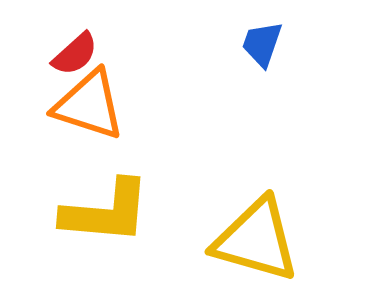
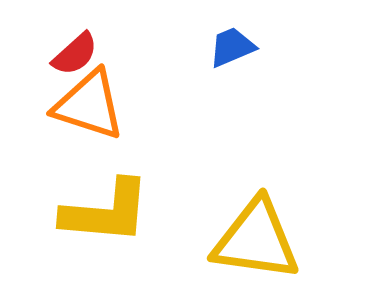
blue trapezoid: moved 30 px left, 3 px down; rotated 48 degrees clockwise
yellow triangle: rotated 8 degrees counterclockwise
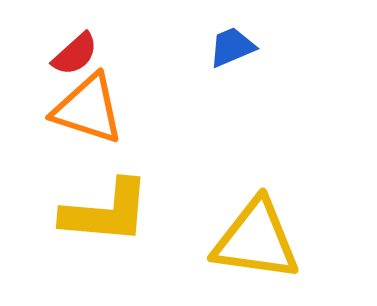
orange triangle: moved 1 px left, 4 px down
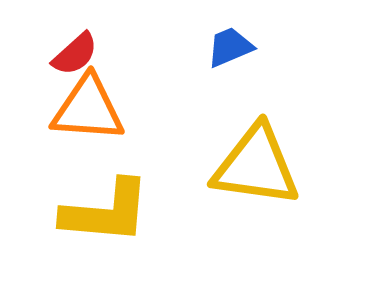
blue trapezoid: moved 2 px left
orange triangle: rotated 14 degrees counterclockwise
yellow triangle: moved 74 px up
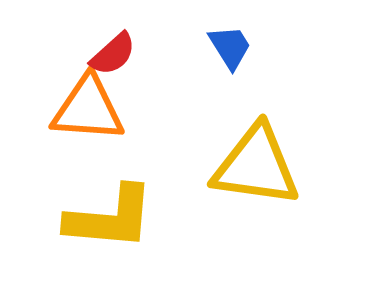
blue trapezoid: rotated 81 degrees clockwise
red semicircle: moved 38 px right
yellow L-shape: moved 4 px right, 6 px down
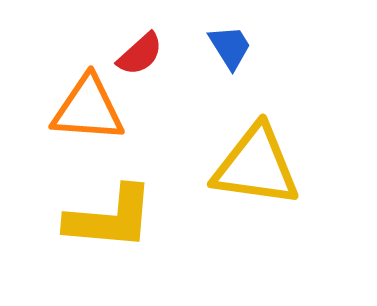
red semicircle: moved 27 px right
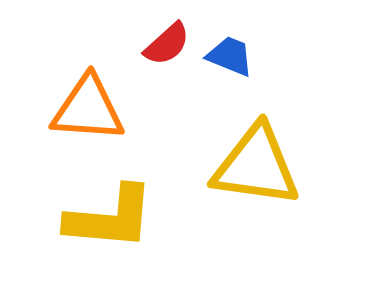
blue trapezoid: moved 9 px down; rotated 36 degrees counterclockwise
red semicircle: moved 27 px right, 10 px up
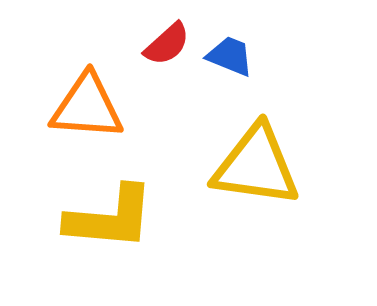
orange triangle: moved 1 px left, 2 px up
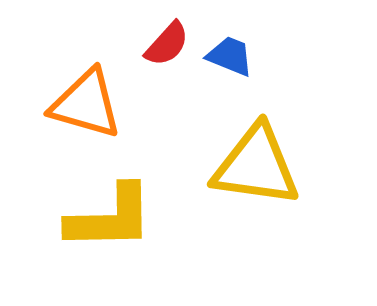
red semicircle: rotated 6 degrees counterclockwise
orange triangle: moved 1 px left, 3 px up; rotated 12 degrees clockwise
yellow L-shape: rotated 6 degrees counterclockwise
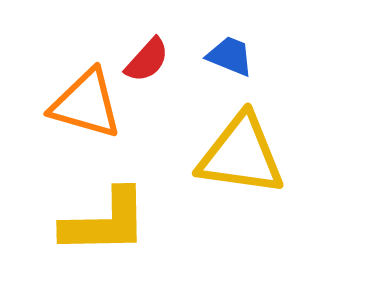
red semicircle: moved 20 px left, 16 px down
yellow triangle: moved 15 px left, 11 px up
yellow L-shape: moved 5 px left, 4 px down
